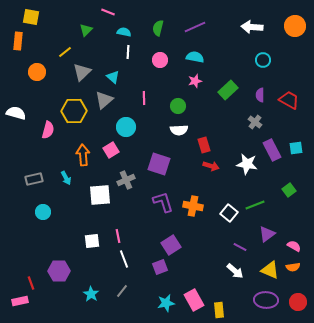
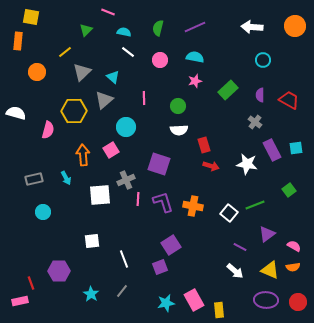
white line at (128, 52): rotated 56 degrees counterclockwise
pink line at (118, 236): moved 20 px right, 37 px up; rotated 16 degrees clockwise
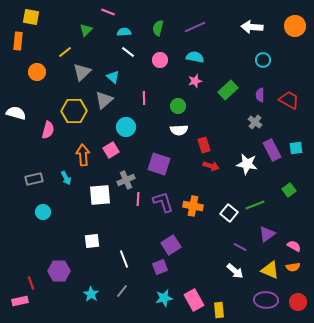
cyan semicircle at (124, 32): rotated 16 degrees counterclockwise
cyan star at (166, 303): moved 2 px left, 5 px up
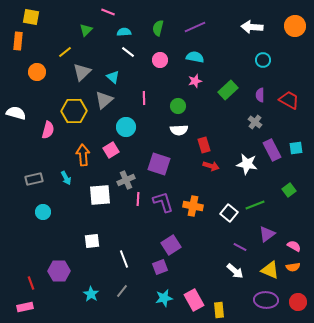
pink rectangle at (20, 301): moved 5 px right, 6 px down
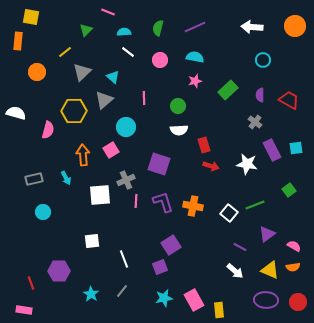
pink line at (138, 199): moved 2 px left, 2 px down
pink rectangle at (25, 307): moved 1 px left, 3 px down; rotated 21 degrees clockwise
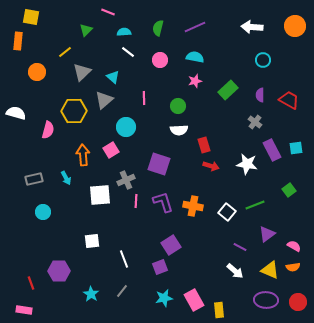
white square at (229, 213): moved 2 px left, 1 px up
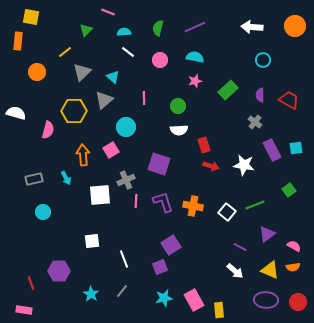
white star at (247, 164): moved 3 px left, 1 px down
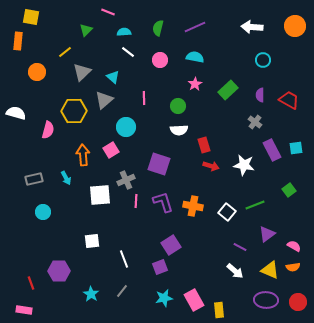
pink star at (195, 81): moved 3 px down; rotated 16 degrees counterclockwise
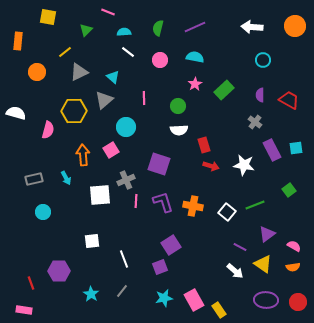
yellow square at (31, 17): moved 17 px right
gray triangle at (82, 72): moved 3 px left; rotated 18 degrees clockwise
green rectangle at (228, 90): moved 4 px left
yellow triangle at (270, 270): moved 7 px left, 6 px up; rotated 12 degrees clockwise
yellow rectangle at (219, 310): rotated 28 degrees counterclockwise
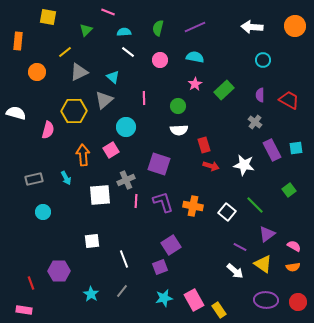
green line at (255, 205): rotated 66 degrees clockwise
